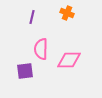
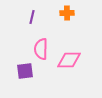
orange cross: rotated 24 degrees counterclockwise
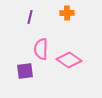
purple line: moved 2 px left
pink diamond: rotated 35 degrees clockwise
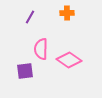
purple line: rotated 16 degrees clockwise
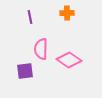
purple line: rotated 40 degrees counterclockwise
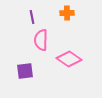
purple line: moved 2 px right
pink semicircle: moved 9 px up
pink diamond: moved 1 px up
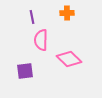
pink diamond: rotated 10 degrees clockwise
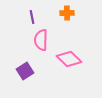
purple square: rotated 24 degrees counterclockwise
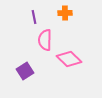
orange cross: moved 2 px left
purple line: moved 2 px right
pink semicircle: moved 4 px right
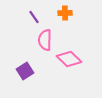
purple line: rotated 24 degrees counterclockwise
